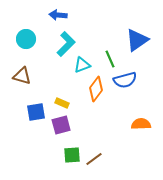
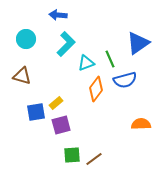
blue triangle: moved 1 px right, 3 px down
cyan triangle: moved 4 px right, 2 px up
yellow rectangle: moved 6 px left; rotated 64 degrees counterclockwise
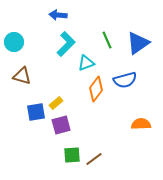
cyan circle: moved 12 px left, 3 px down
green line: moved 3 px left, 19 px up
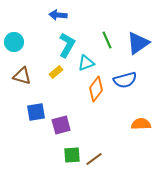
cyan L-shape: moved 1 px right, 1 px down; rotated 15 degrees counterclockwise
yellow rectangle: moved 31 px up
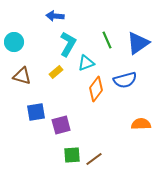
blue arrow: moved 3 px left, 1 px down
cyan L-shape: moved 1 px right, 1 px up
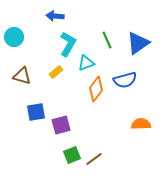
cyan circle: moved 5 px up
green square: rotated 18 degrees counterclockwise
